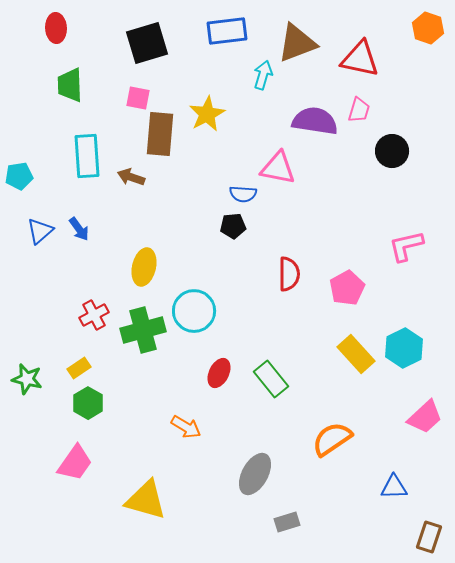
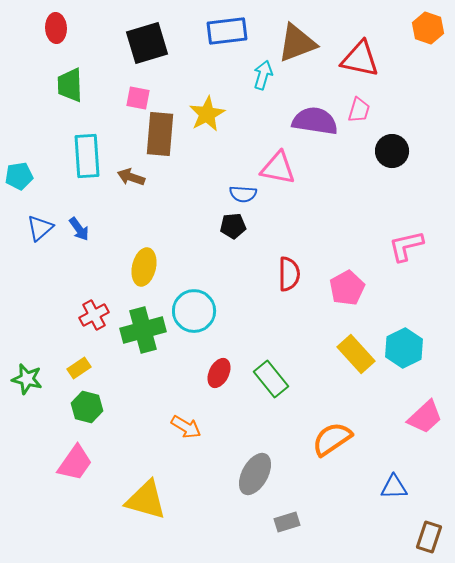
blue triangle at (40, 231): moved 3 px up
green hexagon at (88, 403): moved 1 px left, 4 px down; rotated 16 degrees counterclockwise
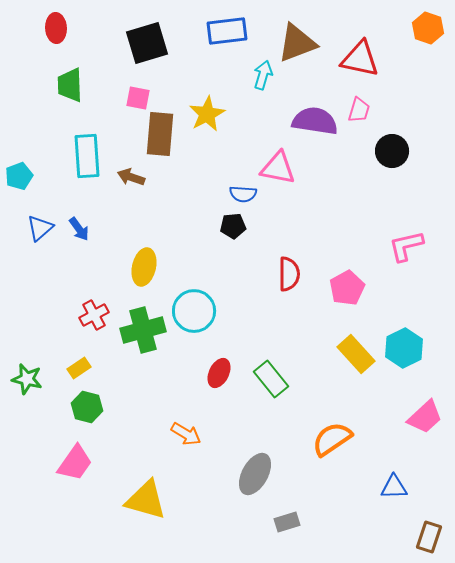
cyan pentagon at (19, 176): rotated 12 degrees counterclockwise
orange arrow at (186, 427): moved 7 px down
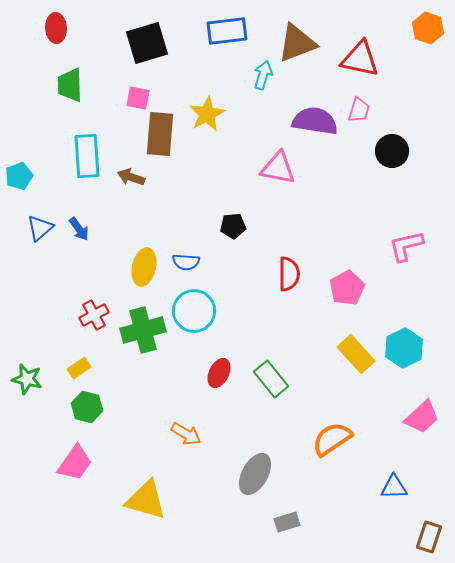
blue semicircle at (243, 194): moved 57 px left, 68 px down
pink trapezoid at (425, 417): moved 3 px left
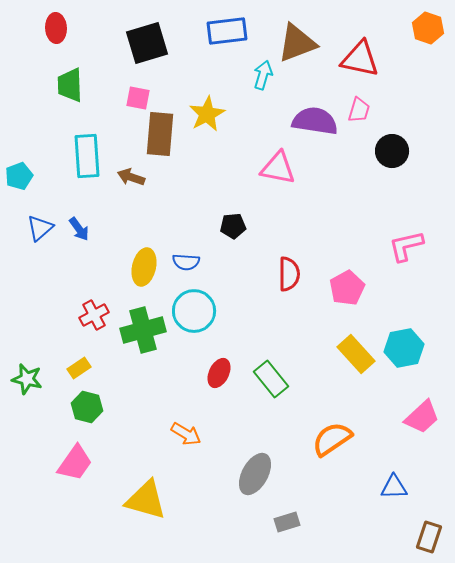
cyan hexagon at (404, 348): rotated 15 degrees clockwise
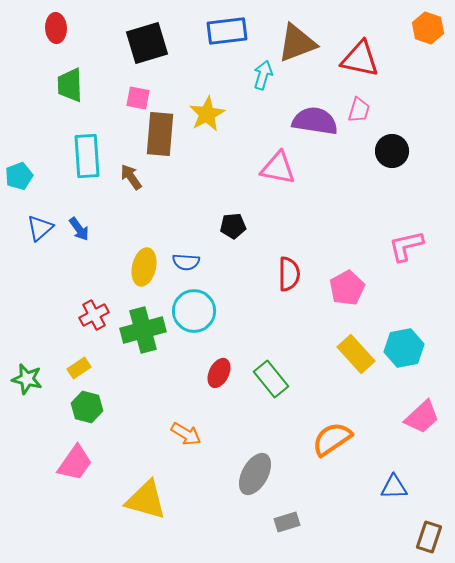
brown arrow at (131, 177): rotated 36 degrees clockwise
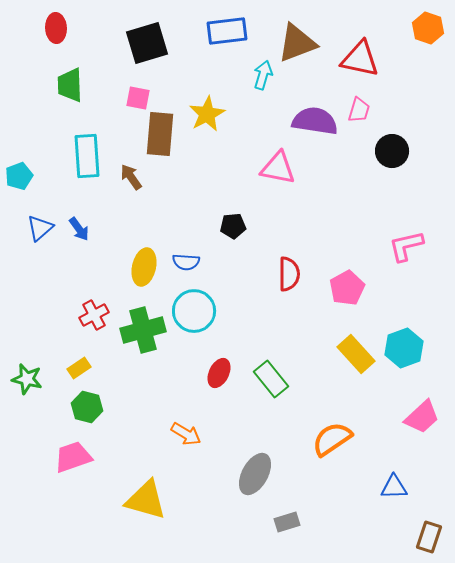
cyan hexagon at (404, 348): rotated 9 degrees counterclockwise
pink trapezoid at (75, 463): moved 2 px left, 6 px up; rotated 144 degrees counterclockwise
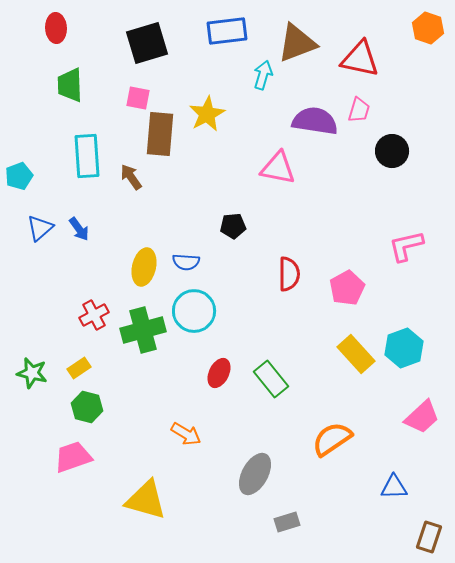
green star at (27, 379): moved 5 px right, 6 px up
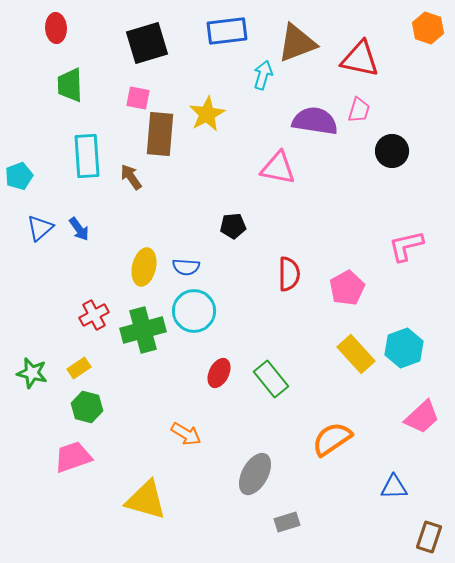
blue semicircle at (186, 262): moved 5 px down
